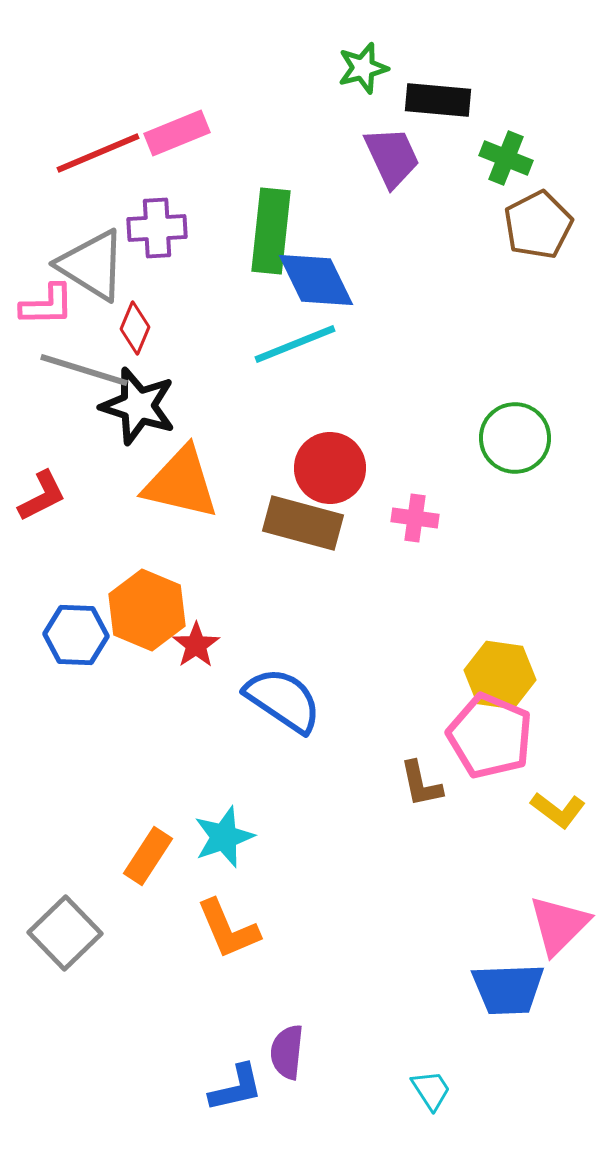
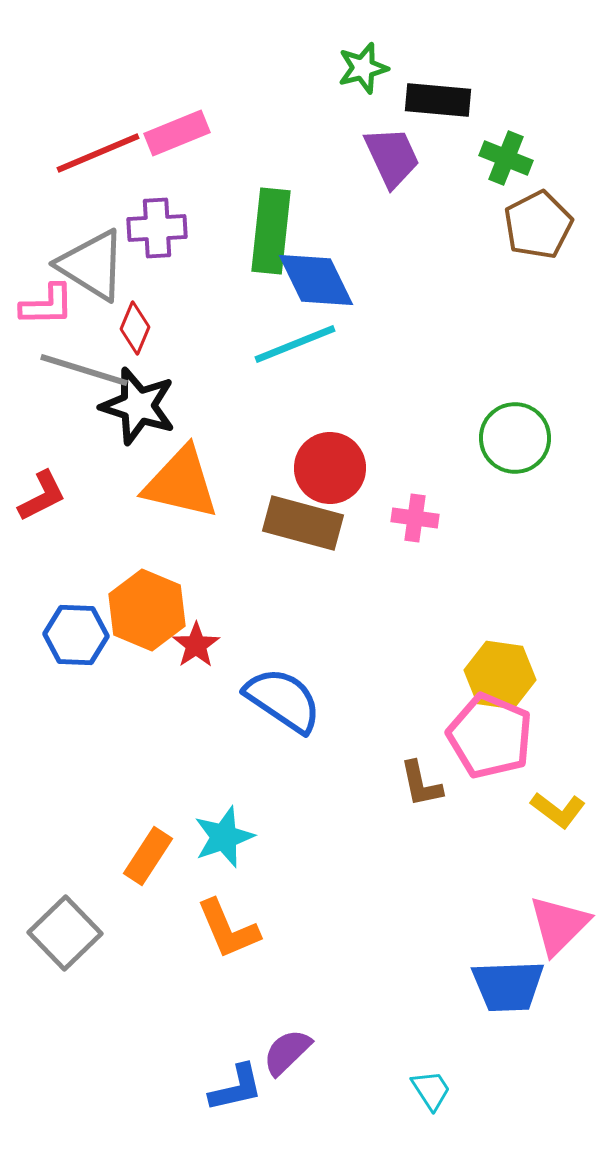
blue trapezoid: moved 3 px up
purple semicircle: rotated 40 degrees clockwise
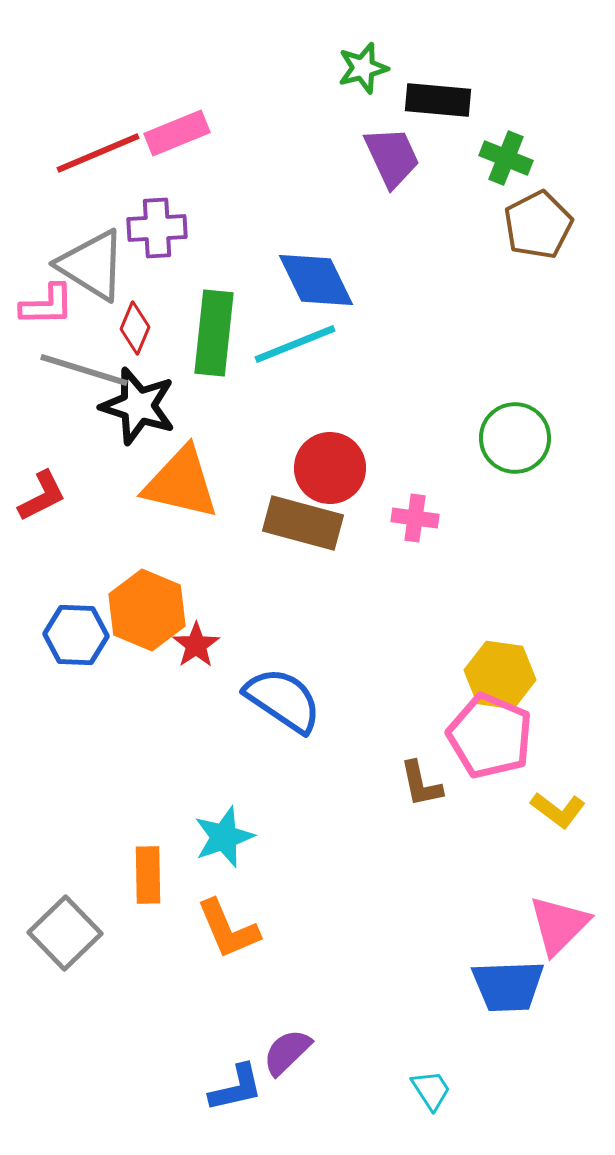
green rectangle: moved 57 px left, 102 px down
orange rectangle: moved 19 px down; rotated 34 degrees counterclockwise
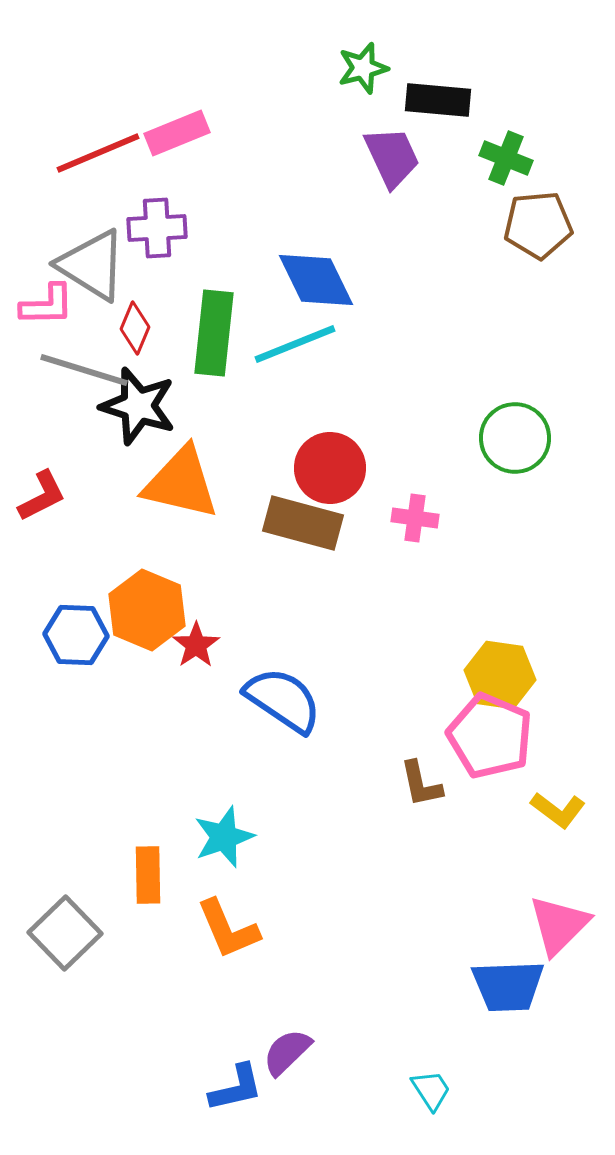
brown pentagon: rotated 22 degrees clockwise
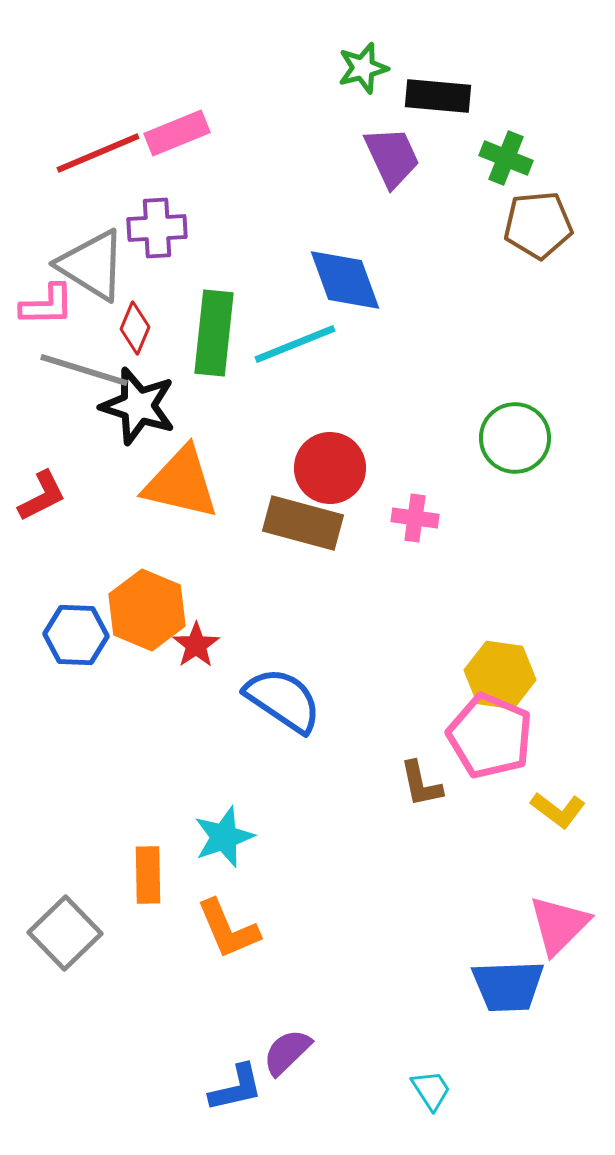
black rectangle: moved 4 px up
blue diamond: moved 29 px right; rotated 6 degrees clockwise
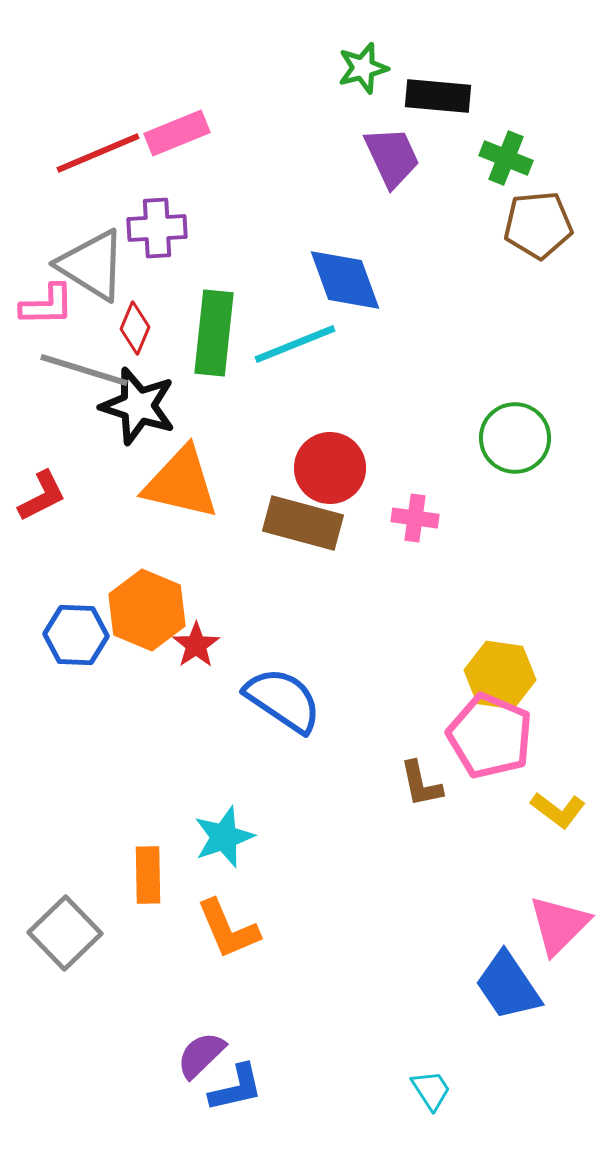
blue trapezoid: rotated 58 degrees clockwise
purple semicircle: moved 86 px left, 3 px down
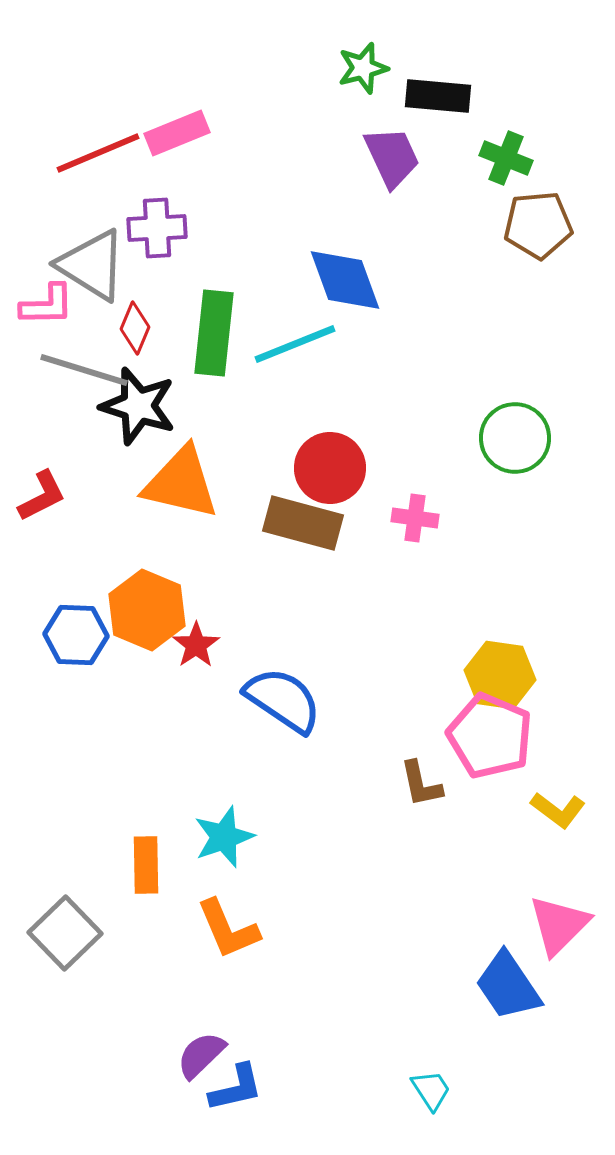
orange rectangle: moved 2 px left, 10 px up
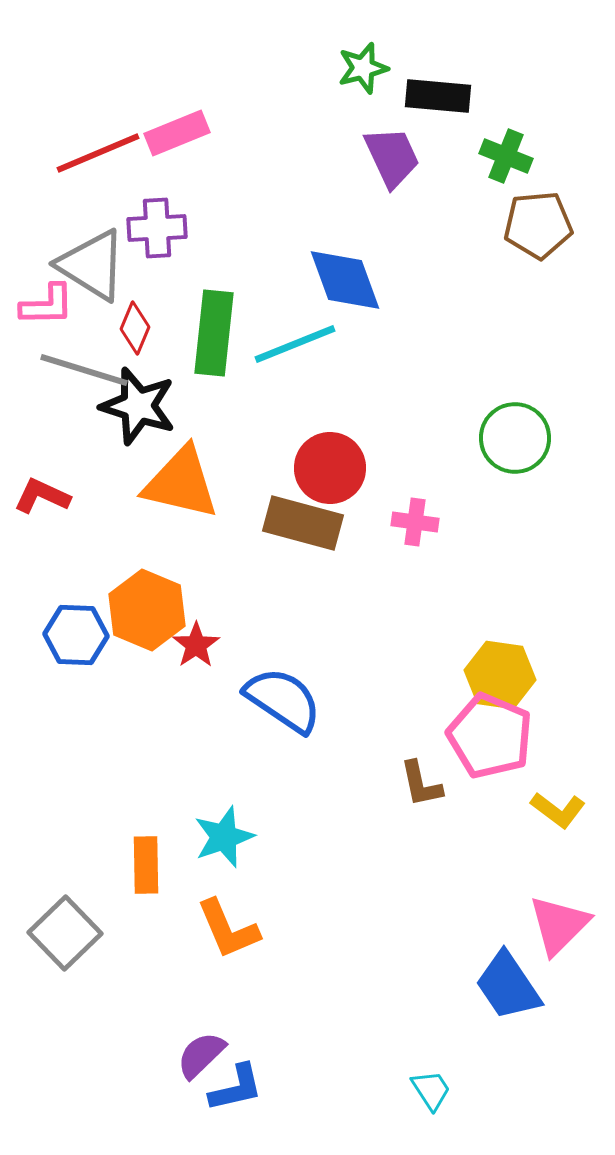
green cross: moved 2 px up
red L-shape: rotated 128 degrees counterclockwise
pink cross: moved 4 px down
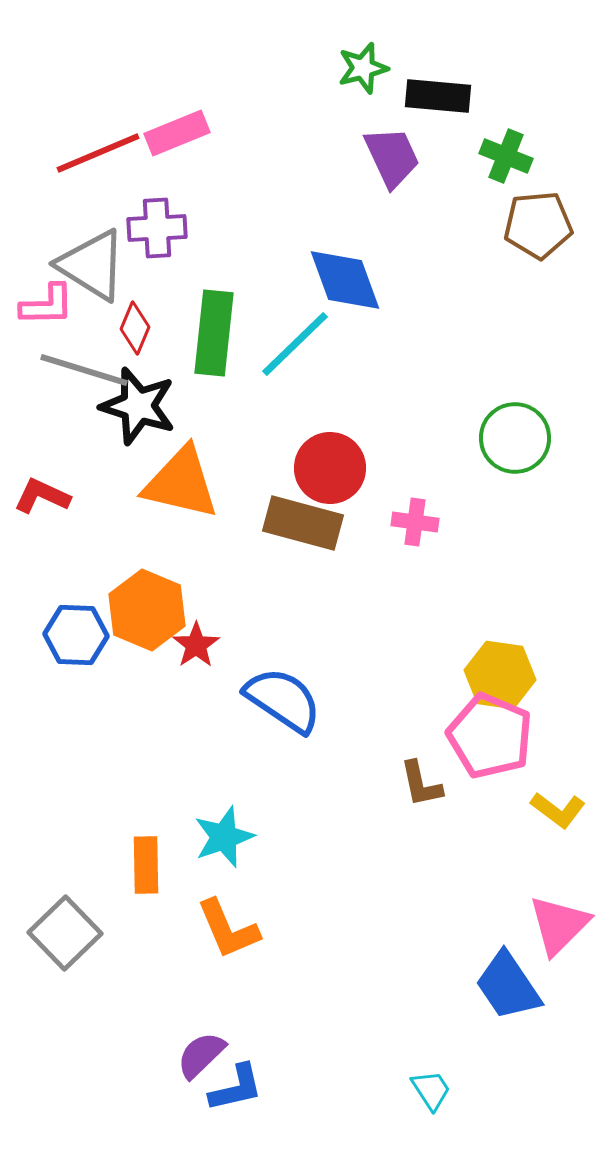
cyan line: rotated 22 degrees counterclockwise
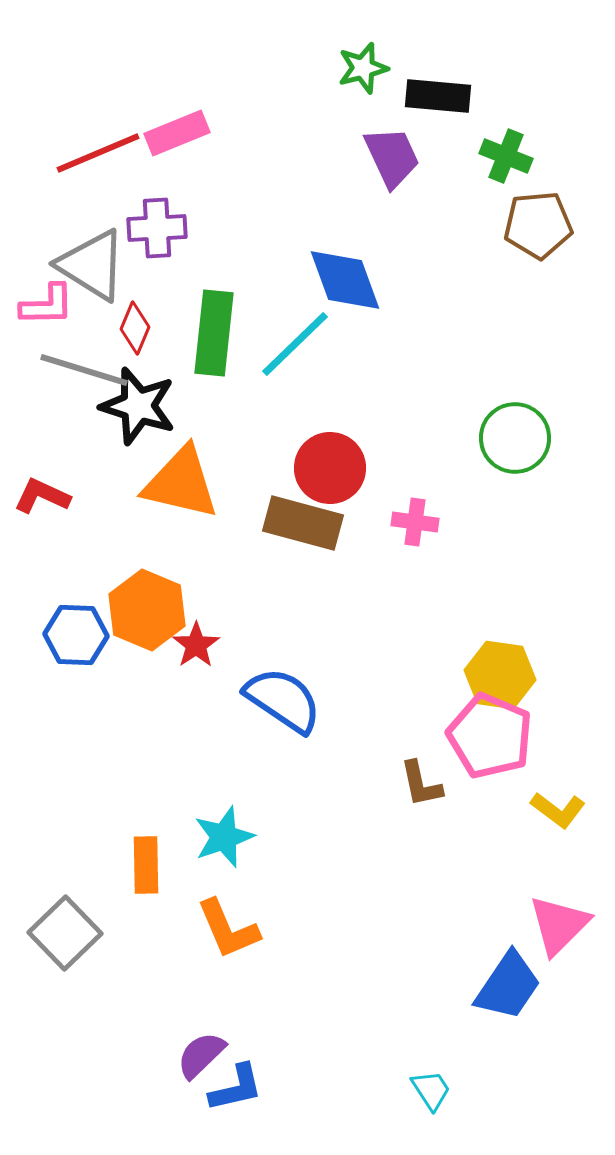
blue trapezoid: rotated 112 degrees counterclockwise
